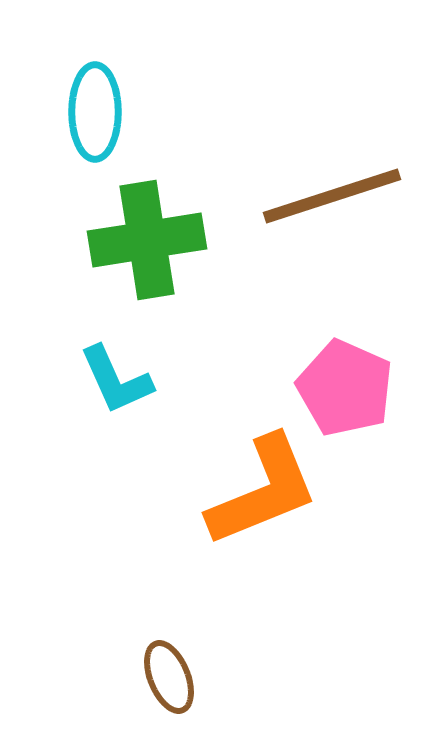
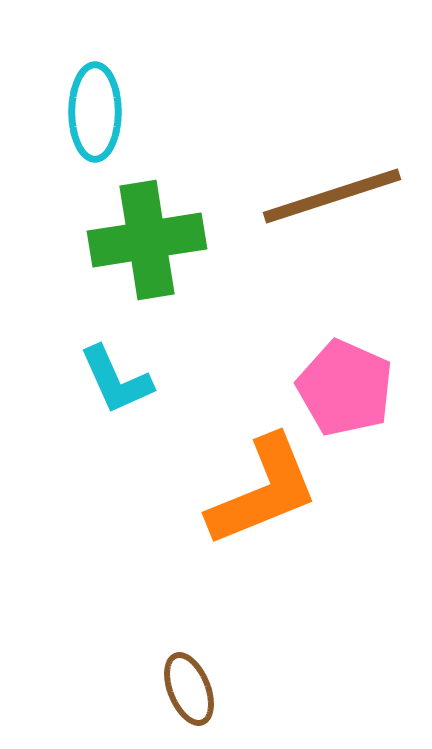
brown ellipse: moved 20 px right, 12 px down
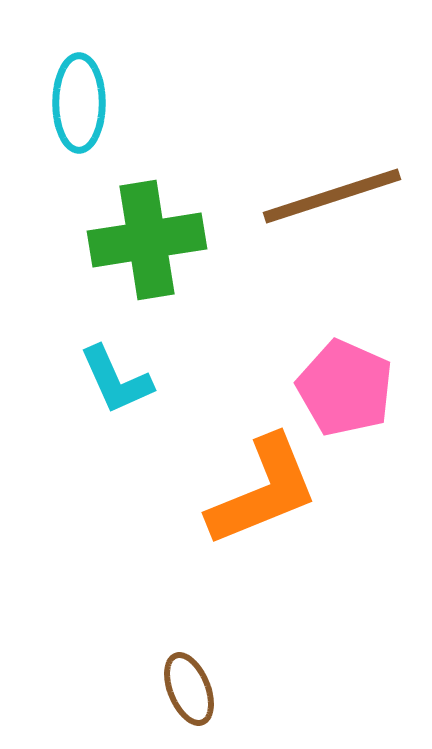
cyan ellipse: moved 16 px left, 9 px up
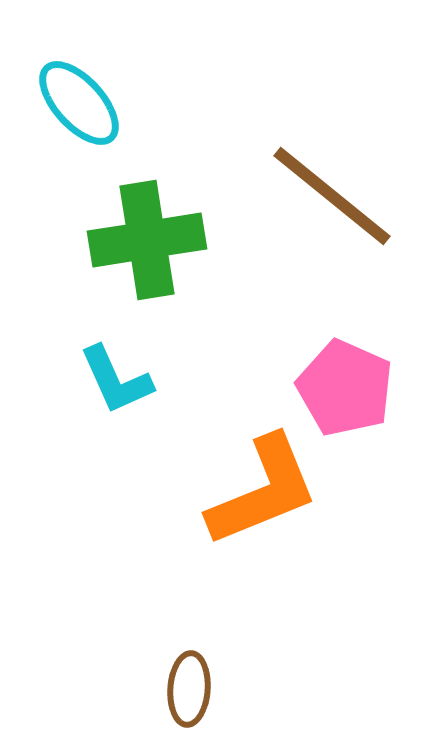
cyan ellipse: rotated 42 degrees counterclockwise
brown line: rotated 57 degrees clockwise
brown ellipse: rotated 26 degrees clockwise
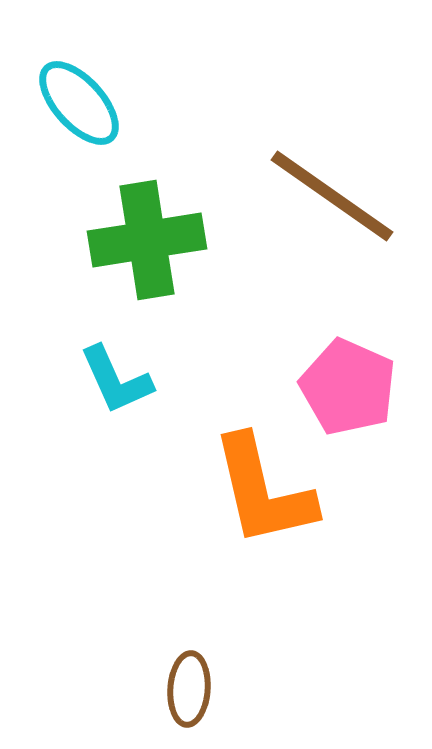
brown line: rotated 4 degrees counterclockwise
pink pentagon: moved 3 px right, 1 px up
orange L-shape: rotated 99 degrees clockwise
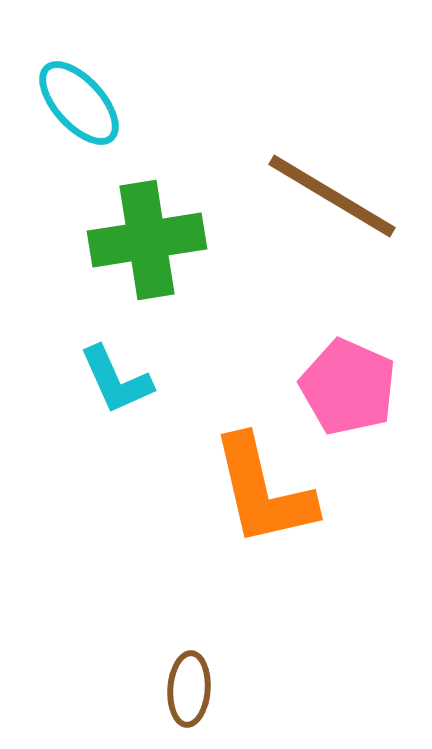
brown line: rotated 4 degrees counterclockwise
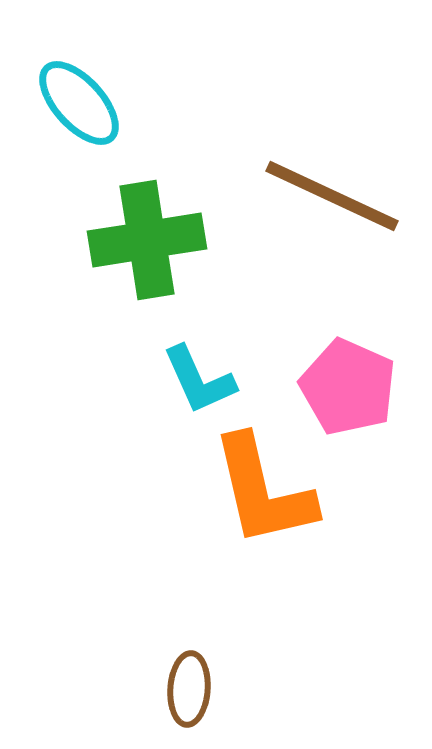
brown line: rotated 6 degrees counterclockwise
cyan L-shape: moved 83 px right
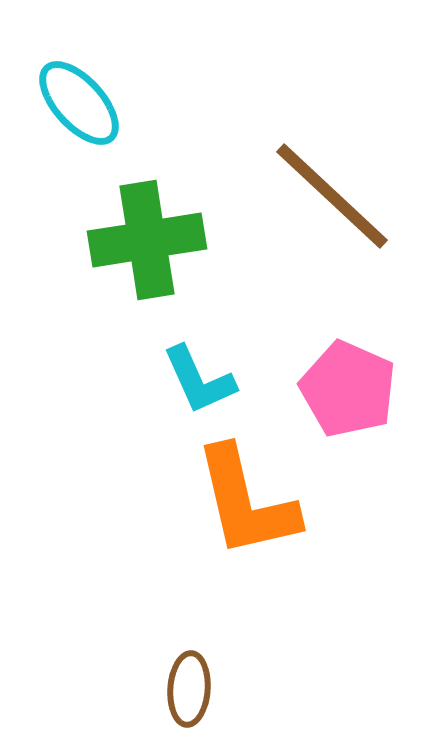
brown line: rotated 18 degrees clockwise
pink pentagon: moved 2 px down
orange L-shape: moved 17 px left, 11 px down
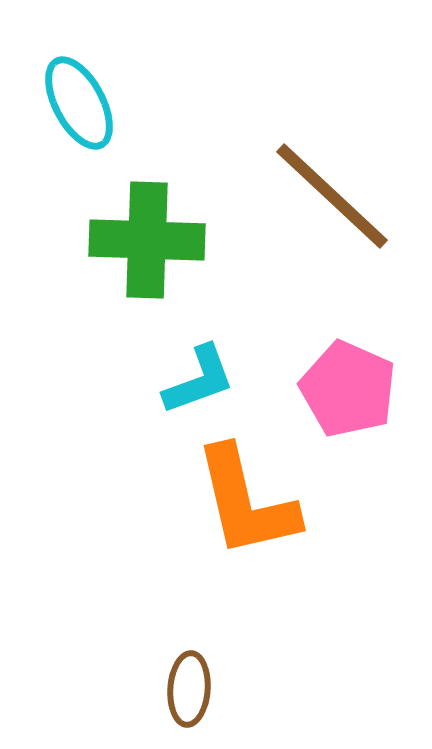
cyan ellipse: rotated 14 degrees clockwise
green cross: rotated 11 degrees clockwise
cyan L-shape: rotated 86 degrees counterclockwise
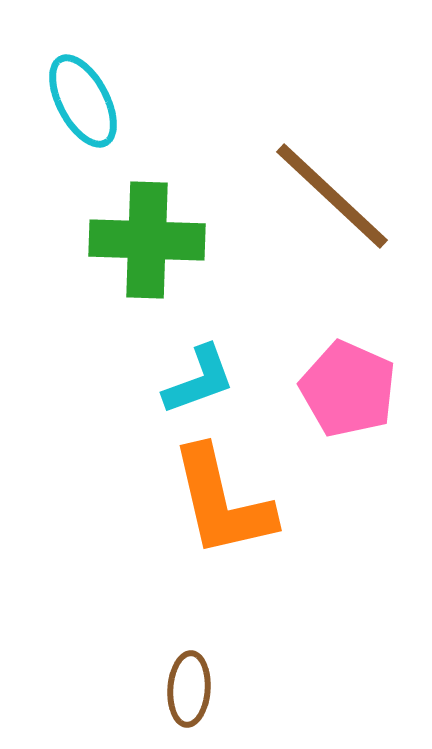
cyan ellipse: moved 4 px right, 2 px up
orange L-shape: moved 24 px left
